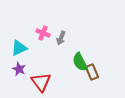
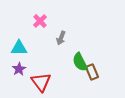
pink cross: moved 3 px left, 12 px up; rotated 24 degrees clockwise
cyan triangle: rotated 24 degrees clockwise
purple star: rotated 16 degrees clockwise
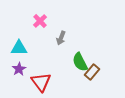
brown rectangle: rotated 63 degrees clockwise
